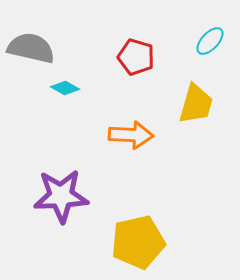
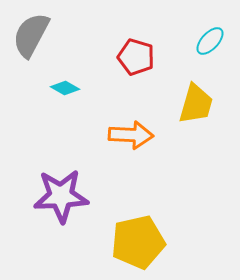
gray semicircle: moved 13 px up; rotated 75 degrees counterclockwise
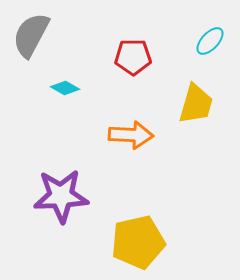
red pentagon: moved 3 px left; rotated 18 degrees counterclockwise
